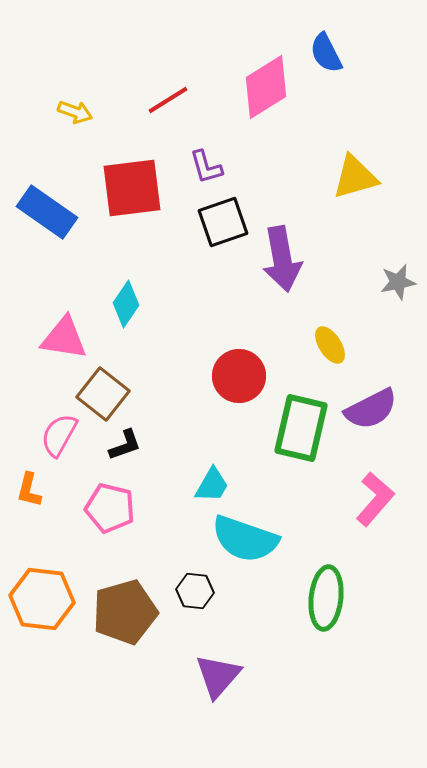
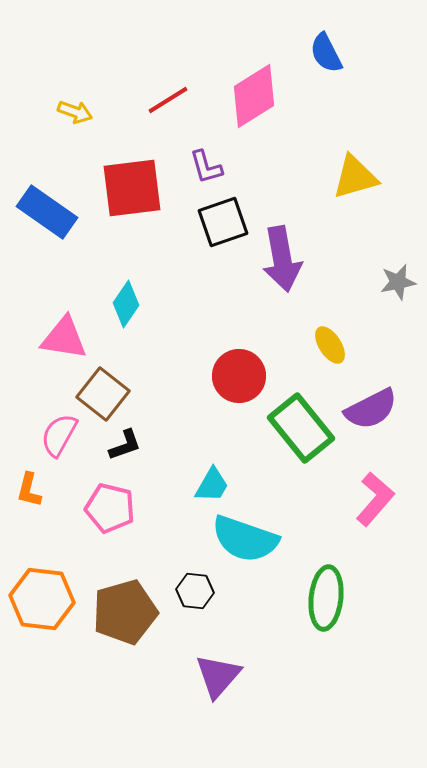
pink diamond: moved 12 px left, 9 px down
green rectangle: rotated 52 degrees counterclockwise
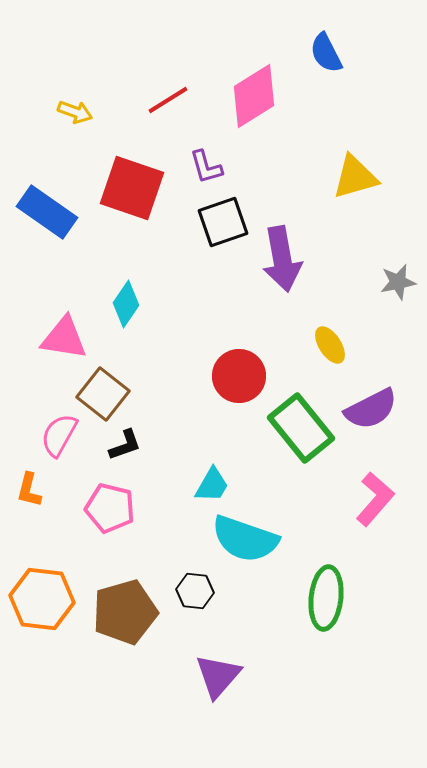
red square: rotated 26 degrees clockwise
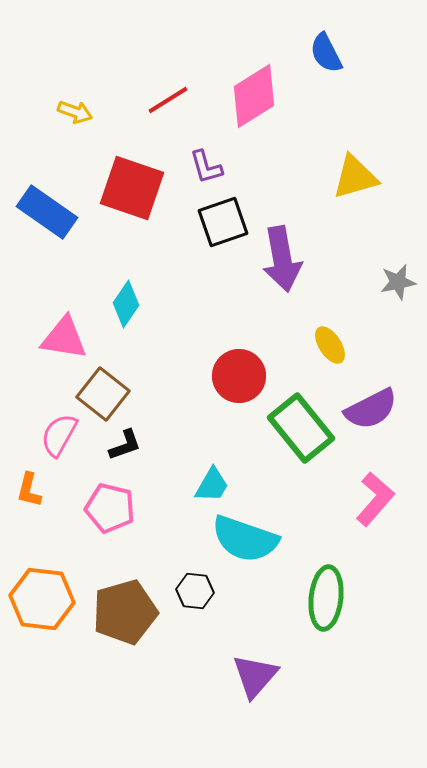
purple triangle: moved 37 px right
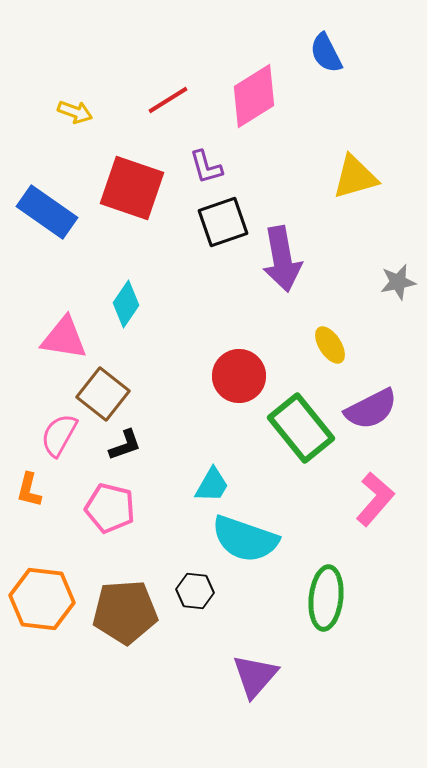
brown pentagon: rotated 12 degrees clockwise
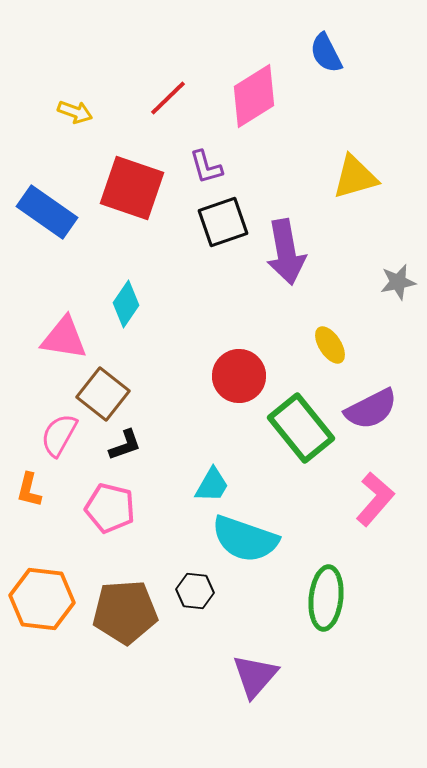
red line: moved 2 px up; rotated 12 degrees counterclockwise
purple arrow: moved 4 px right, 7 px up
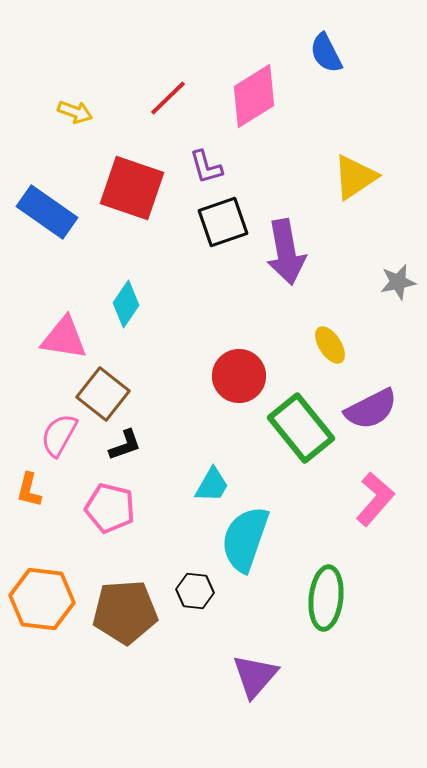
yellow triangle: rotated 18 degrees counterclockwise
cyan semicircle: rotated 90 degrees clockwise
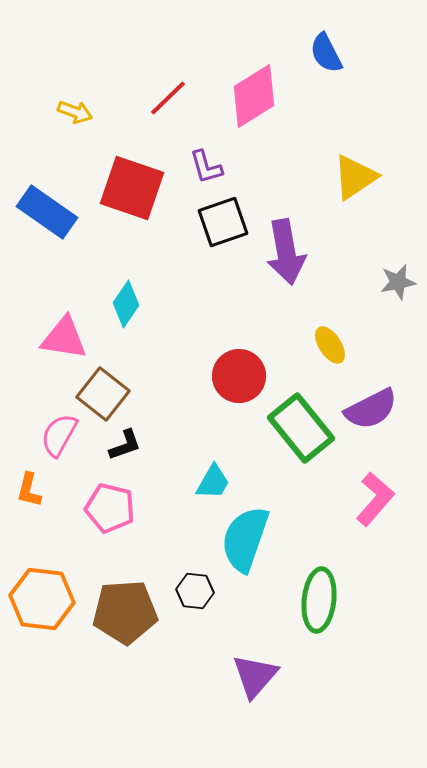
cyan trapezoid: moved 1 px right, 3 px up
green ellipse: moved 7 px left, 2 px down
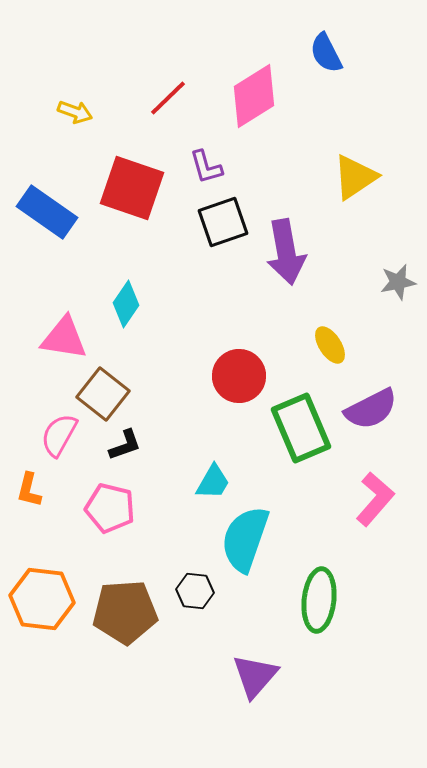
green rectangle: rotated 16 degrees clockwise
